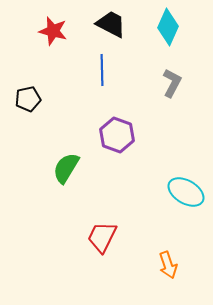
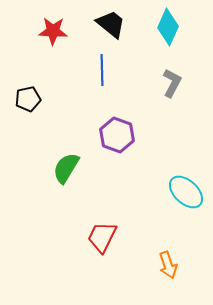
black trapezoid: rotated 12 degrees clockwise
red star: rotated 12 degrees counterclockwise
cyan ellipse: rotated 12 degrees clockwise
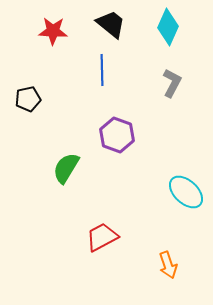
red trapezoid: rotated 36 degrees clockwise
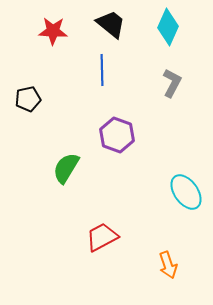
cyan ellipse: rotated 12 degrees clockwise
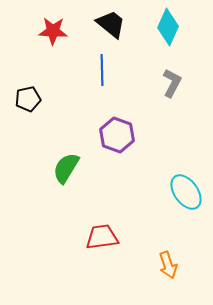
red trapezoid: rotated 20 degrees clockwise
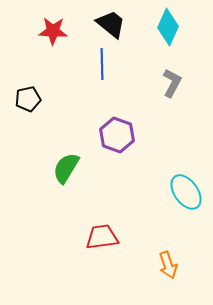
blue line: moved 6 px up
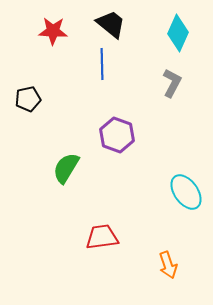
cyan diamond: moved 10 px right, 6 px down
